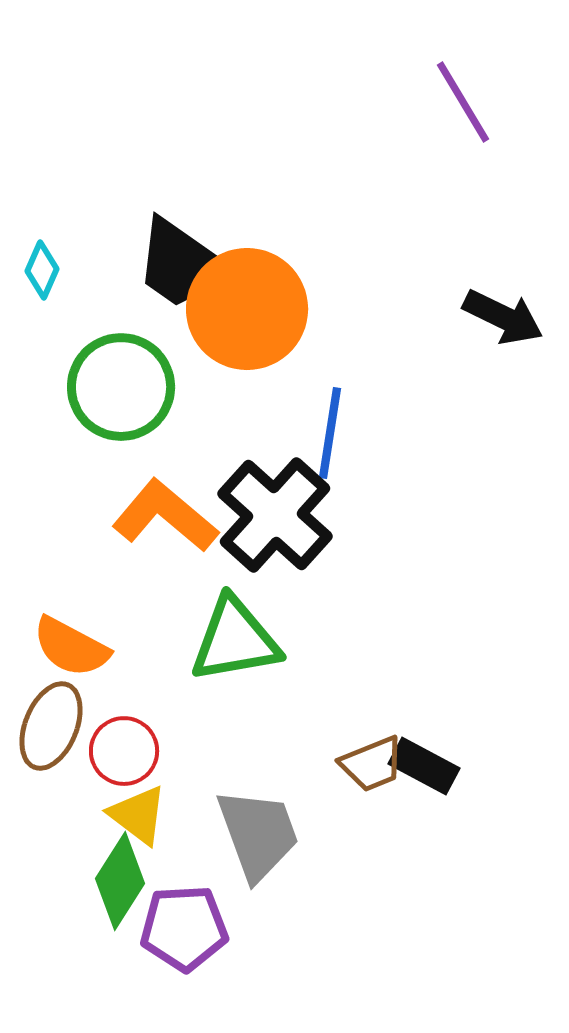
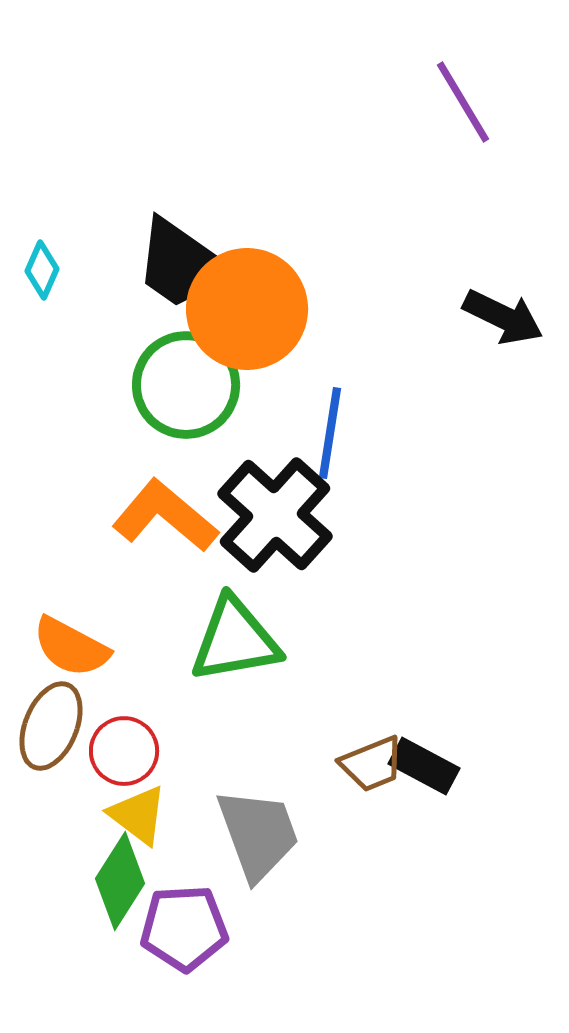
green circle: moved 65 px right, 2 px up
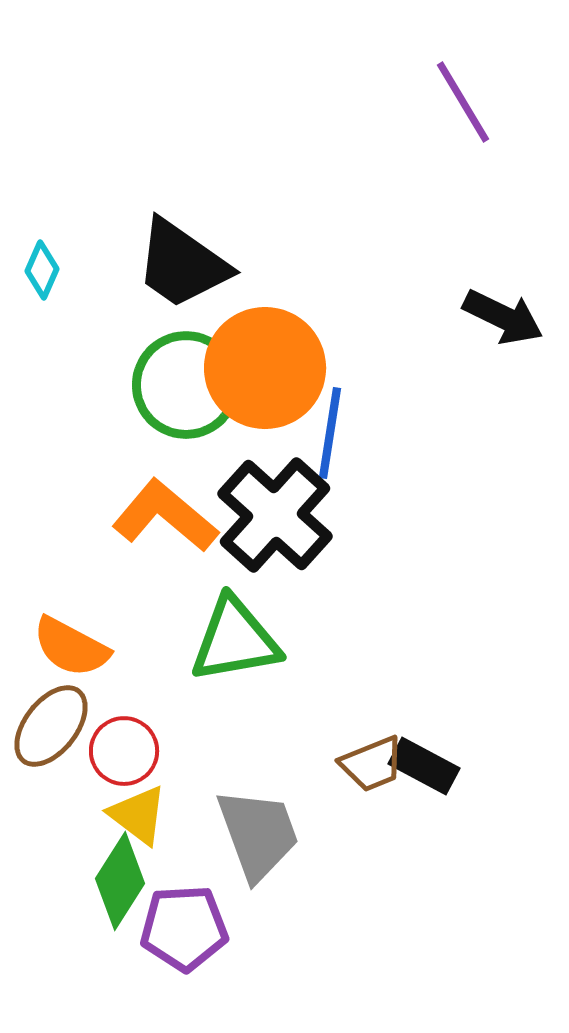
orange circle: moved 18 px right, 59 px down
brown ellipse: rotated 16 degrees clockwise
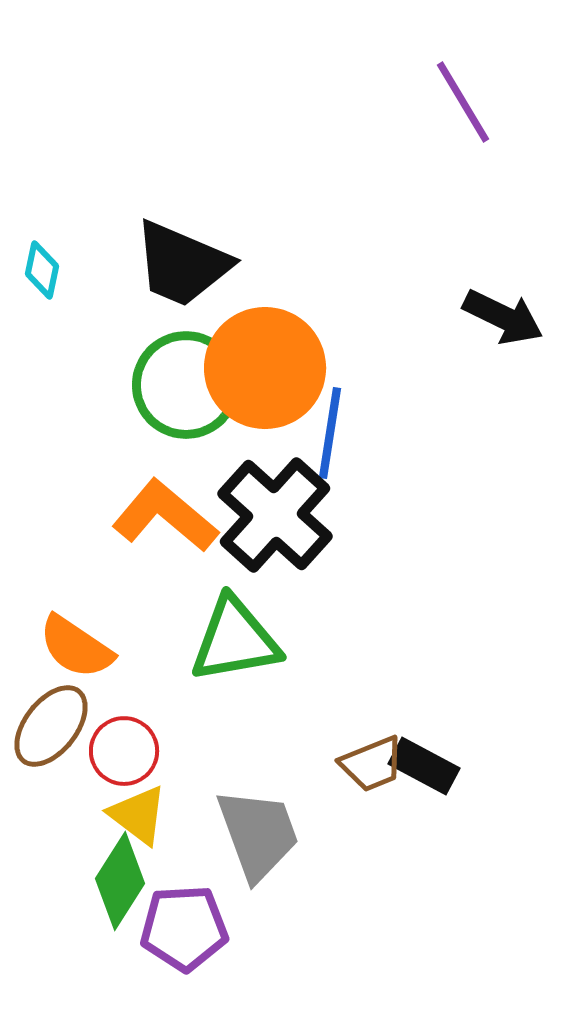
black trapezoid: rotated 12 degrees counterclockwise
cyan diamond: rotated 12 degrees counterclockwise
orange semicircle: moved 5 px right; rotated 6 degrees clockwise
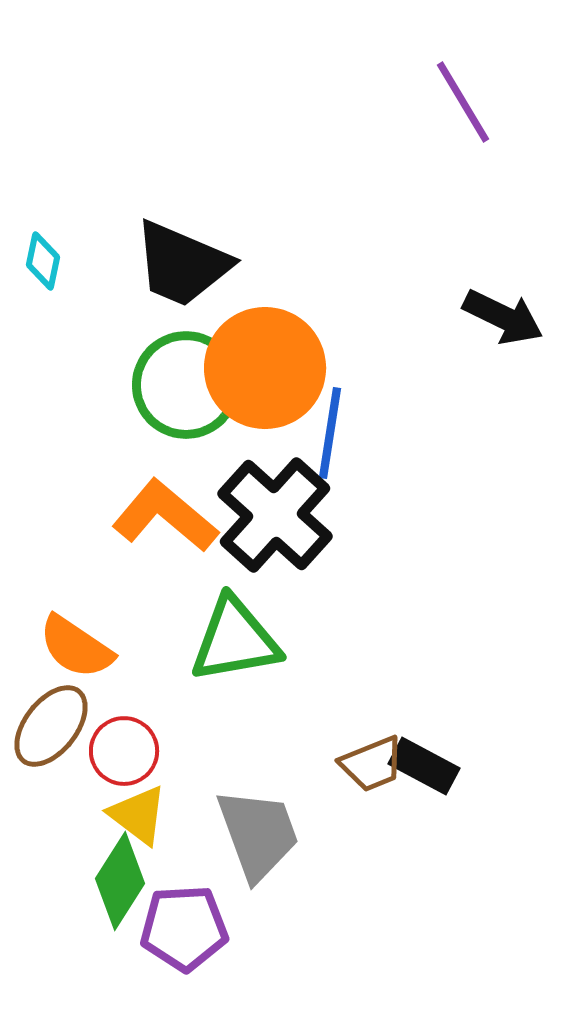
cyan diamond: moved 1 px right, 9 px up
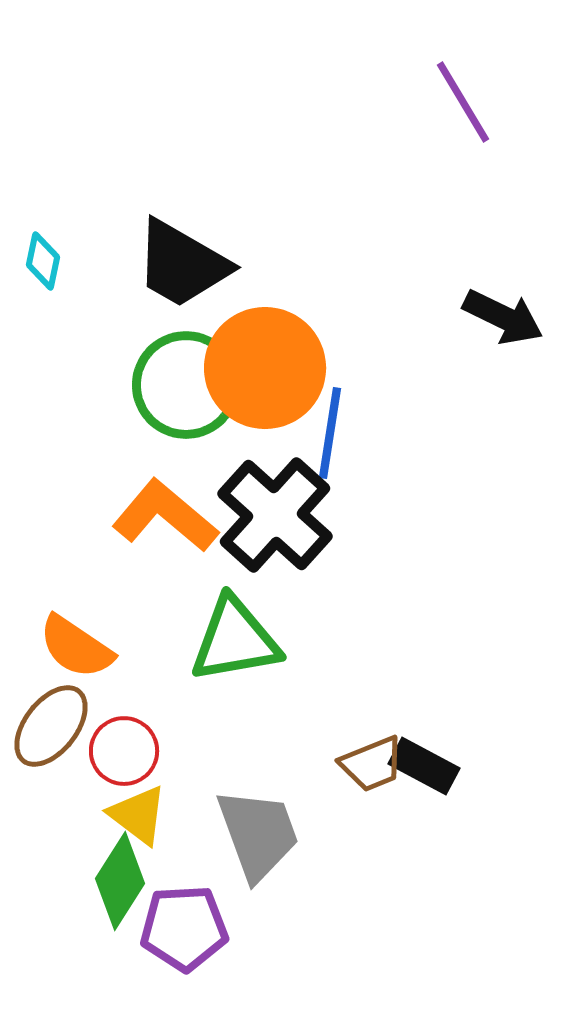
black trapezoid: rotated 7 degrees clockwise
